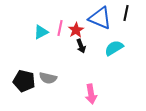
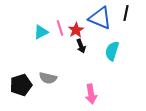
pink line: rotated 28 degrees counterclockwise
cyan semicircle: moved 2 px left, 3 px down; rotated 42 degrees counterclockwise
black pentagon: moved 3 px left, 4 px down; rotated 30 degrees counterclockwise
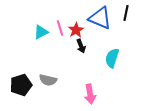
cyan semicircle: moved 7 px down
gray semicircle: moved 2 px down
pink arrow: moved 1 px left
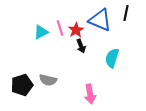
blue triangle: moved 2 px down
black pentagon: moved 1 px right
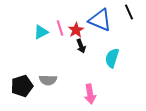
black line: moved 3 px right, 1 px up; rotated 35 degrees counterclockwise
gray semicircle: rotated 12 degrees counterclockwise
black pentagon: moved 1 px down
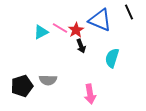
pink line: rotated 42 degrees counterclockwise
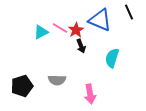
gray semicircle: moved 9 px right
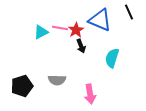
pink line: rotated 21 degrees counterclockwise
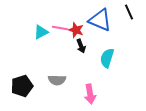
red star: rotated 21 degrees counterclockwise
cyan semicircle: moved 5 px left
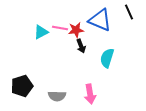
red star: rotated 28 degrees counterclockwise
gray semicircle: moved 16 px down
